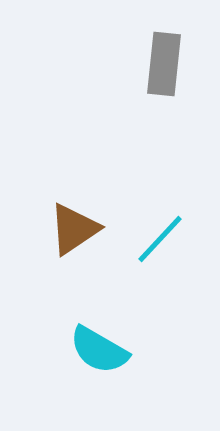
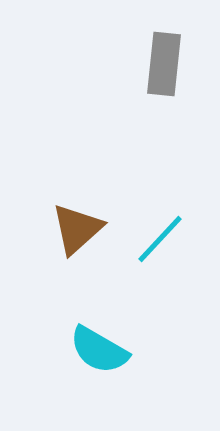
brown triangle: moved 3 px right; rotated 8 degrees counterclockwise
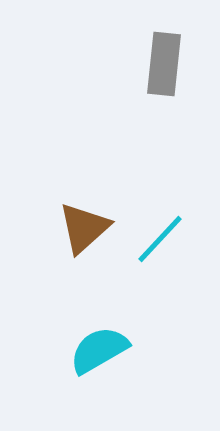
brown triangle: moved 7 px right, 1 px up
cyan semicircle: rotated 120 degrees clockwise
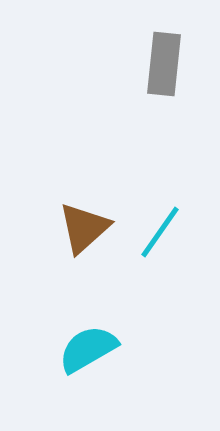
cyan line: moved 7 px up; rotated 8 degrees counterclockwise
cyan semicircle: moved 11 px left, 1 px up
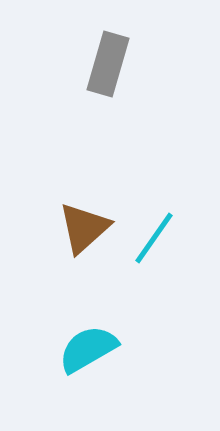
gray rectangle: moved 56 px left; rotated 10 degrees clockwise
cyan line: moved 6 px left, 6 px down
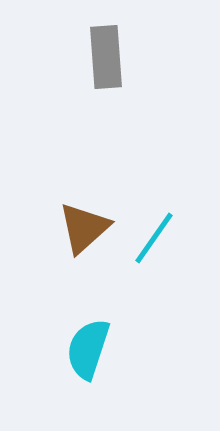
gray rectangle: moved 2 px left, 7 px up; rotated 20 degrees counterclockwise
cyan semicircle: rotated 42 degrees counterclockwise
